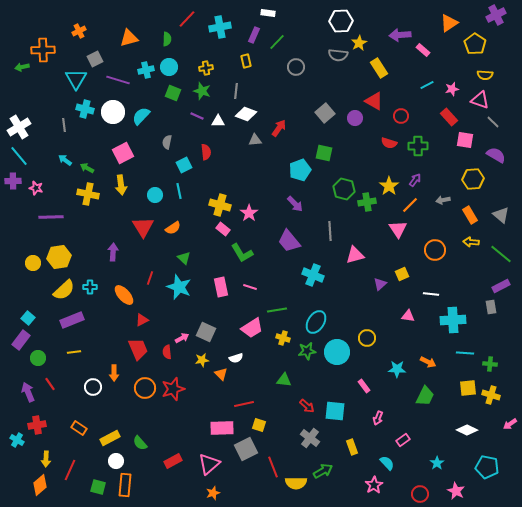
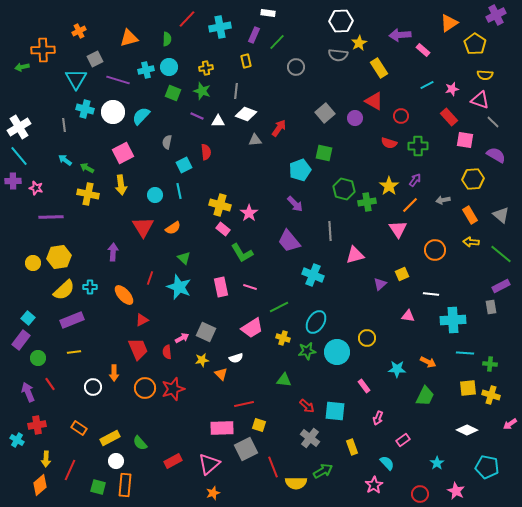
green line at (277, 310): moved 2 px right, 3 px up; rotated 18 degrees counterclockwise
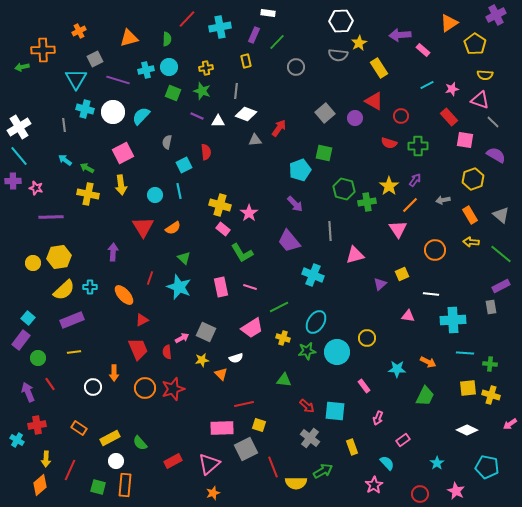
yellow hexagon at (473, 179): rotated 15 degrees counterclockwise
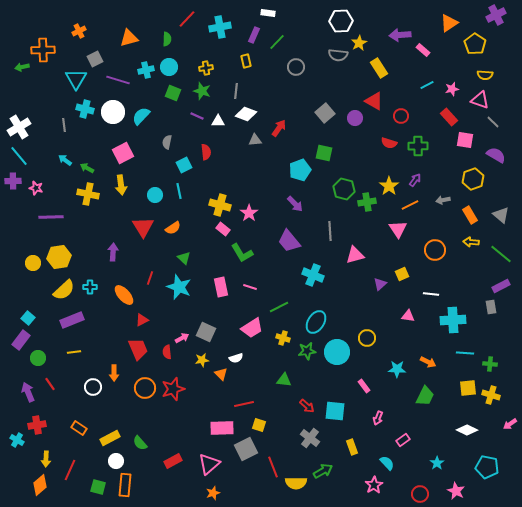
orange line at (410, 205): rotated 18 degrees clockwise
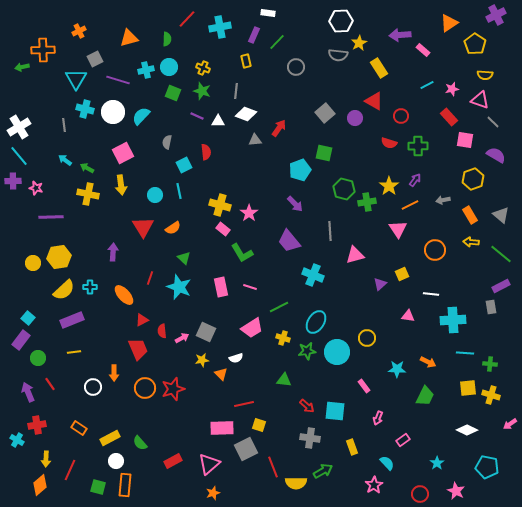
yellow cross at (206, 68): moved 3 px left; rotated 32 degrees clockwise
red semicircle at (167, 352): moved 5 px left, 21 px up
gray cross at (310, 438): rotated 30 degrees counterclockwise
